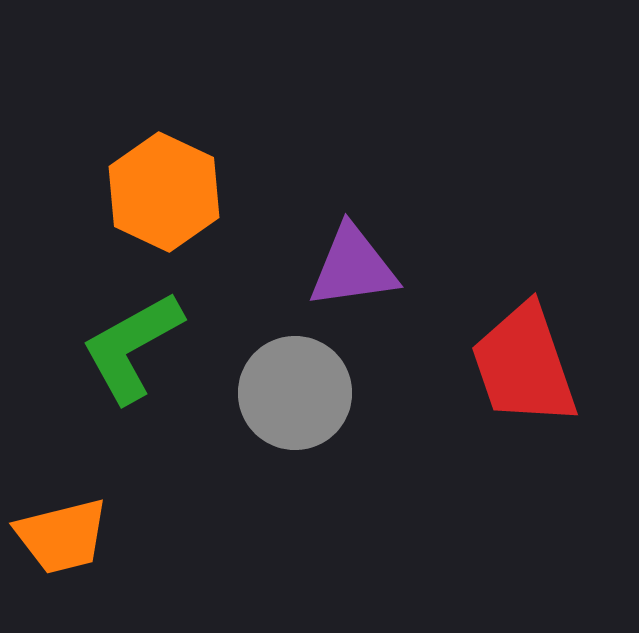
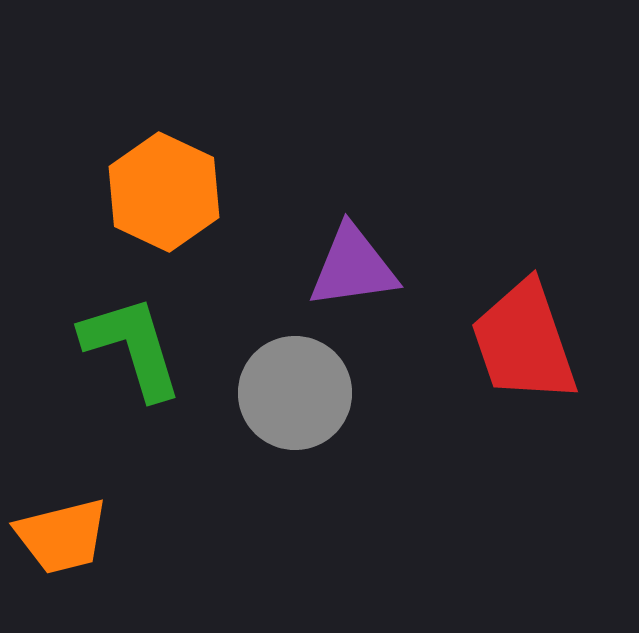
green L-shape: rotated 102 degrees clockwise
red trapezoid: moved 23 px up
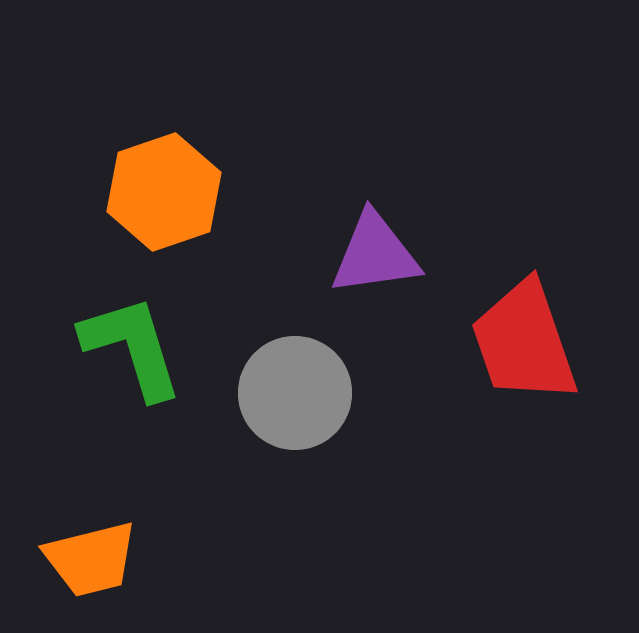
orange hexagon: rotated 16 degrees clockwise
purple triangle: moved 22 px right, 13 px up
orange trapezoid: moved 29 px right, 23 px down
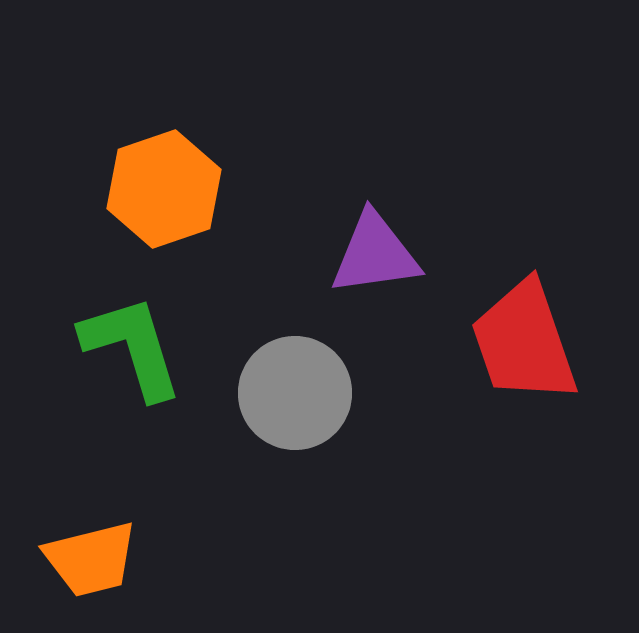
orange hexagon: moved 3 px up
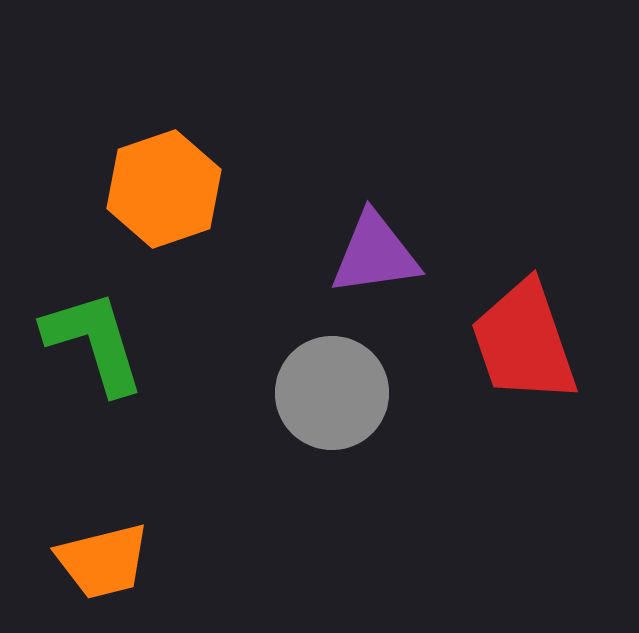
green L-shape: moved 38 px left, 5 px up
gray circle: moved 37 px right
orange trapezoid: moved 12 px right, 2 px down
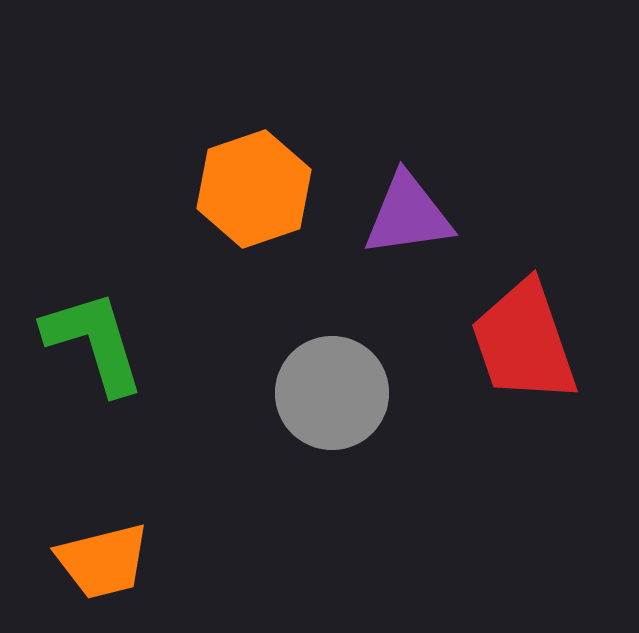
orange hexagon: moved 90 px right
purple triangle: moved 33 px right, 39 px up
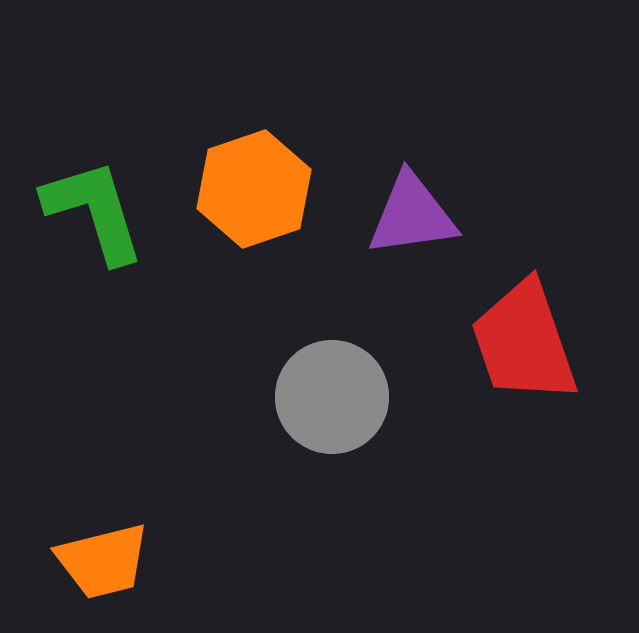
purple triangle: moved 4 px right
green L-shape: moved 131 px up
gray circle: moved 4 px down
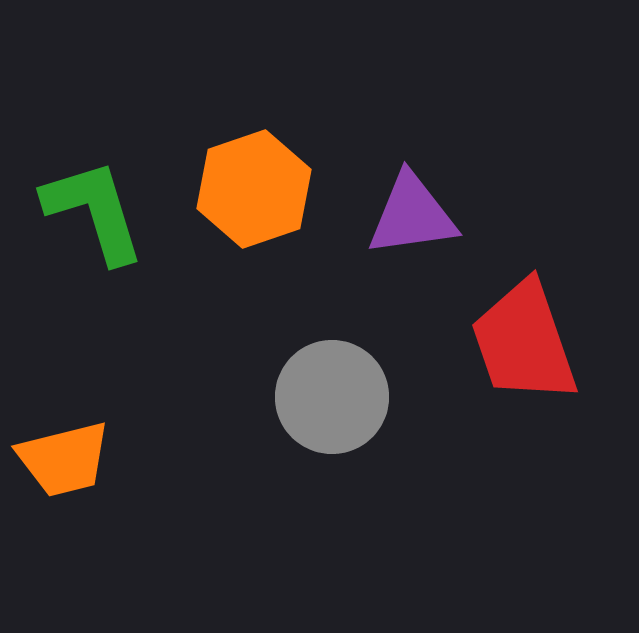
orange trapezoid: moved 39 px left, 102 px up
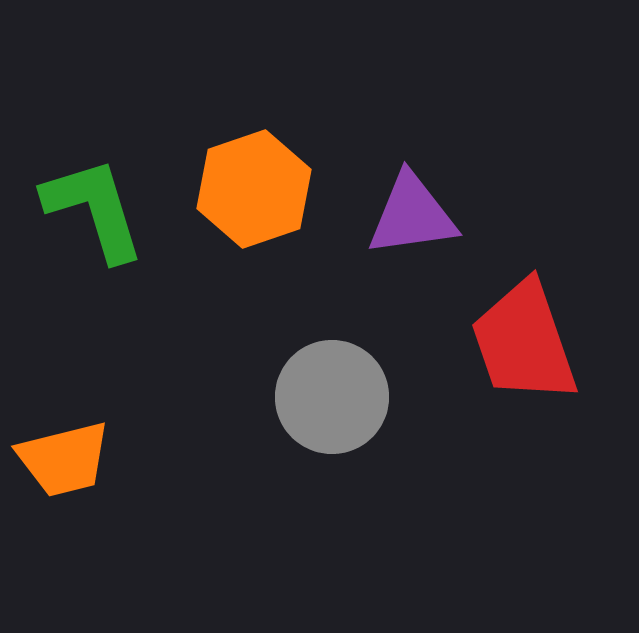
green L-shape: moved 2 px up
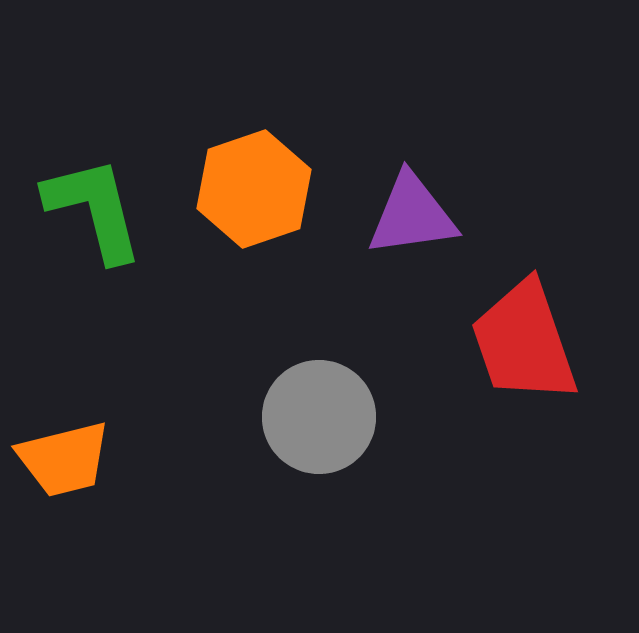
green L-shape: rotated 3 degrees clockwise
gray circle: moved 13 px left, 20 px down
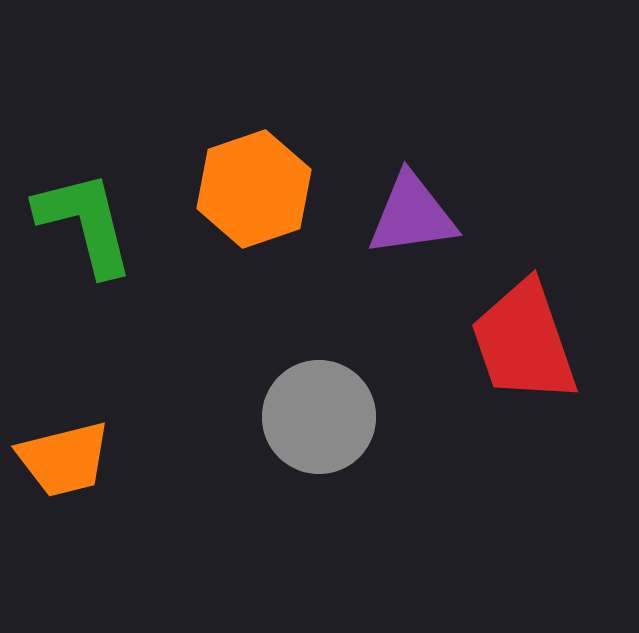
green L-shape: moved 9 px left, 14 px down
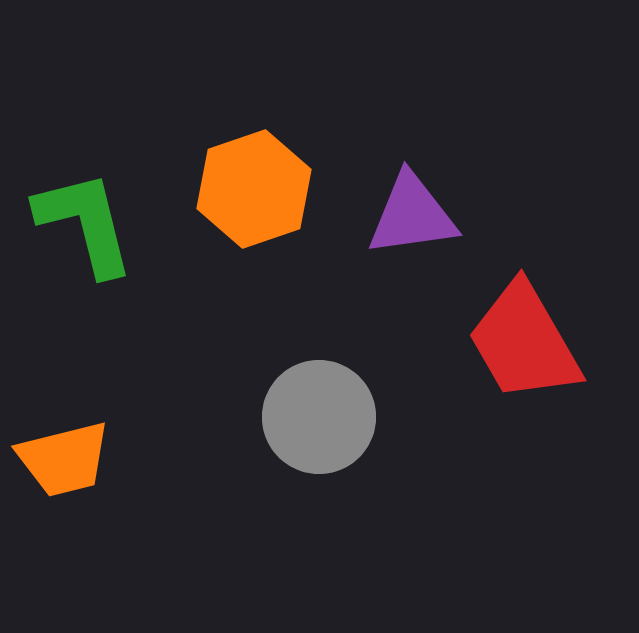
red trapezoid: rotated 11 degrees counterclockwise
